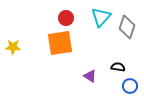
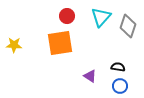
red circle: moved 1 px right, 2 px up
gray diamond: moved 1 px right, 1 px up
yellow star: moved 1 px right, 2 px up
blue circle: moved 10 px left
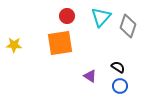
black semicircle: rotated 24 degrees clockwise
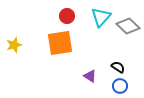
gray diamond: rotated 65 degrees counterclockwise
yellow star: rotated 21 degrees counterclockwise
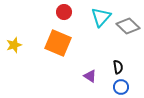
red circle: moved 3 px left, 4 px up
orange square: moved 2 px left; rotated 32 degrees clockwise
black semicircle: rotated 48 degrees clockwise
blue circle: moved 1 px right, 1 px down
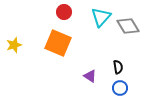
gray diamond: rotated 15 degrees clockwise
blue circle: moved 1 px left, 1 px down
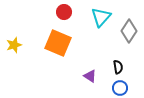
gray diamond: moved 1 px right, 5 px down; rotated 65 degrees clockwise
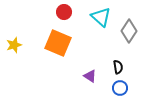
cyan triangle: rotated 30 degrees counterclockwise
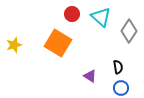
red circle: moved 8 px right, 2 px down
orange square: rotated 8 degrees clockwise
blue circle: moved 1 px right
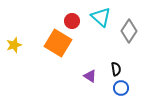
red circle: moved 7 px down
black semicircle: moved 2 px left, 2 px down
